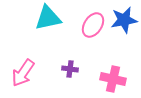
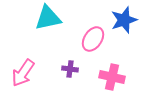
blue star: rotated 8 degrees counterclockwise
pink ellipse: moved 14 px down
pink cross: moved 1 px left, 2 px up
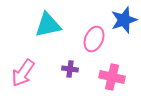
cyan triangle: moved 7 px down
pink ellipse: moved 1 px right; rotated 10 degrees counterclockwise
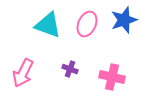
cyan triangle: rotated 32 degrees clockwise
pink ellipse: moved 7 px left, 15 px up
purple cross: rotated 14 degrees clockwise
pink arrow: rotated 8 degrees counterclockwise
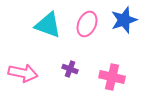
pink arrow: rotated 104 degrees counterclockwise
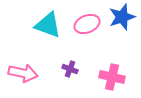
blue star: moved 2 px left, 3 px up
pink ellipse: rotated 45 degrees clockwise
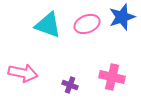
purple cross: moved 16 px down
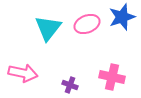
cyan triangle: moved 3 px down; rotated 48 degrees clockwise
